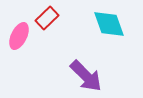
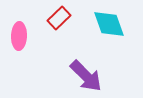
red rectangle: moved 12 px right
pink ellipse: rotated 24 degrees counterclockwise
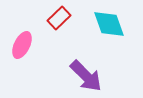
pink ellipse: moved 3 px right, 9 px down; rotated 24 degrees clockwise
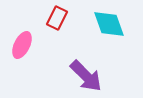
red rectangle: moved 2 px left; rotated 20 degrees counterclockwise
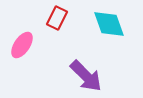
pink ellipse: rotated 8 degrees clockwise
